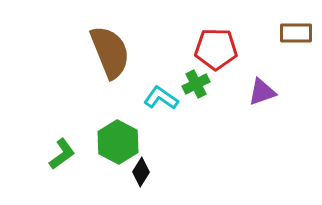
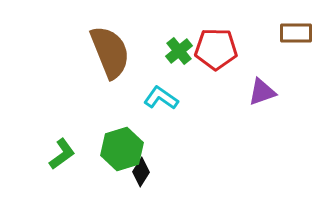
green cross: moved 17 px left, 33 px up; rotated 12 degrees counterclockwise
green hexagon: moved 4 px right, 7 px down; rotated 15 degrees clockwise
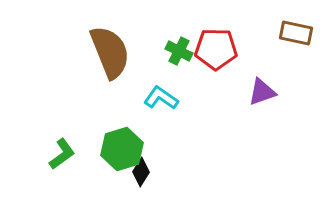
brown rectangle: rotated 12 degrees clockwise
green cross: rotated 24 degrees counterclockwise
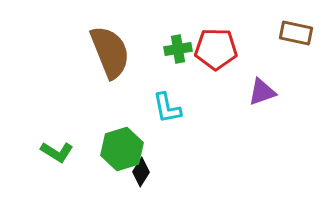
green cross: moved 1 px left, 2 px up; rotated 36 degrees counterclockwise
cyan L-shape: moved 6 px right, 10 px down; rotated 136 degrees counterclockwise
green L-shape: moved 5 px left, 2 px up; rotated 68 degrees clockwise
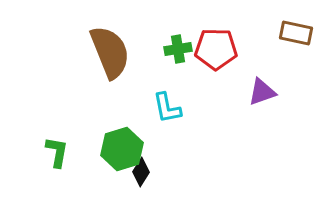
green L-shape: rotated 112 degrees counterclockwise
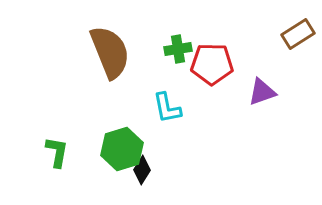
brown rectangle: moved 2 px right, 1 px down; rotated 44 degrees counterclockwise
red pentagon: moved 4 px left, 15 px down
black diamond: moved 1 px right, 2 px up
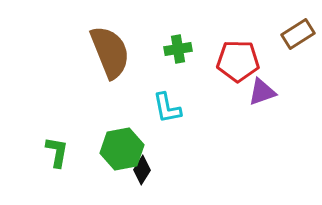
red pentagon: moved 26 px right, 3 px up
green hexagon: rotated 6 degrees clockwise
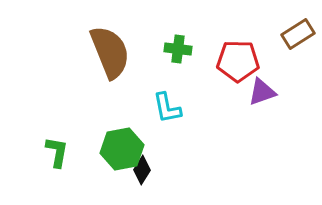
green cross: rotated 16 degrees clockwise
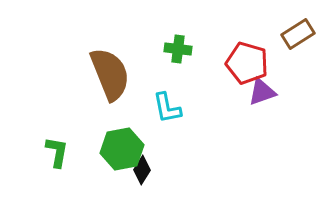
brown semicircle: moved 22 px down
red pentagon: moved 9 px right, 2 px down; rotated 15 degrees clockwise
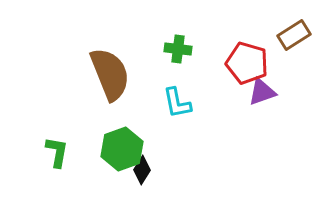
brown rectangle: moved 4 px left, 1 px down
cyan L-shape: moved 10 px right, 5 px up
green hexagon: rotated 9 degrees counterclockwise
